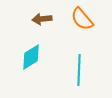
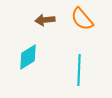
brown arrow: moved 3 px right, 1 px down
cyan diamond: moved 3 px left
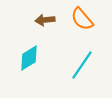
cyan diamond: moved 1 px right, 1 px down
cyan line: moved 3 px right, 5 px up; rotated 32 degrees clockwise
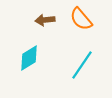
orange semicircle: moved 1 px left
